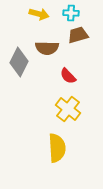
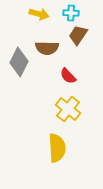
brown trapezoid: rotated 40 degrees counterclockwise
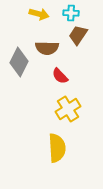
red semicircle: moved 8 px left
yellow cross: rotated 20 degrees clockwise
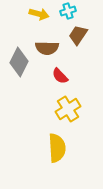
cyan cross: moved 3 px left, 2 px up; rotated 21 degrees counterclockwise
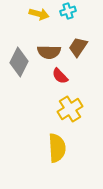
brown trapezoid: moved 12 px down
brown semicircle: moved 2 px right, 4 px down
yellow cross: moved 2 px right
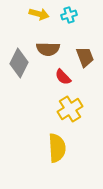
cyan cross: moved 1 px right, 4 px down
brown trapezoid: moved 7 px right, 10 px down; rotated 125 degrees clockwise
brown semicircle: moved 1 px left, 3 px up
gray diamond: moved 1 px down
red semicircle: moved 3 px right, 1 px down
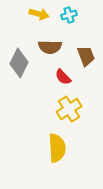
brown semicircle: moved 2 px right, 2 px up
brown trapezoid: moved 1 px right, 1 px up
yellow cross: moved 1 px left
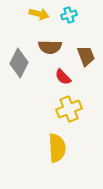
yellow cross: rotated 10 degrees clockwise
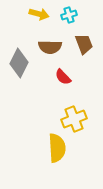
brown trapezoid: moved 2 px left, 12 px up
yellow cross: moved 5 px right, 10 px down
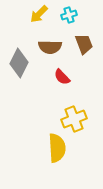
yellow arrow: rotated 120 degrees clockwise
red semicircle: moved 1 px left
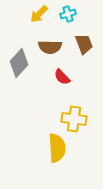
cyan cross: moved 1 px left, 1 px up
gray diamond: rotated 16 degrees clockwise
yellow cross: rotated 30 degrees clockwise
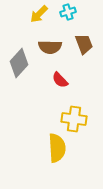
cyan cross: moved 2 px up
red semicircle: moved 2 px left, 3 px down
